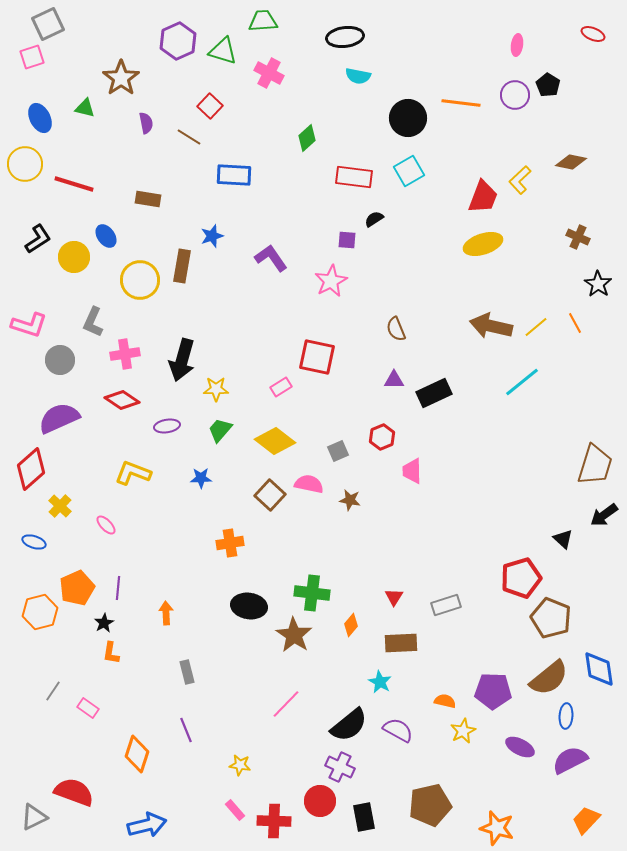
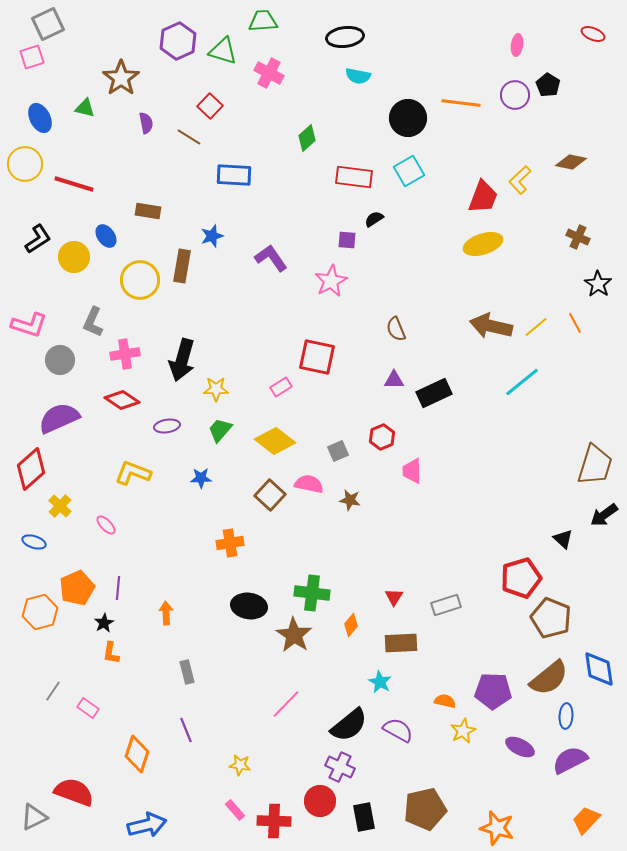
brown rectangle at (148, 199): moved 12 px down
brown pentagon at (430, 805): moved 5 px left, 4 px down
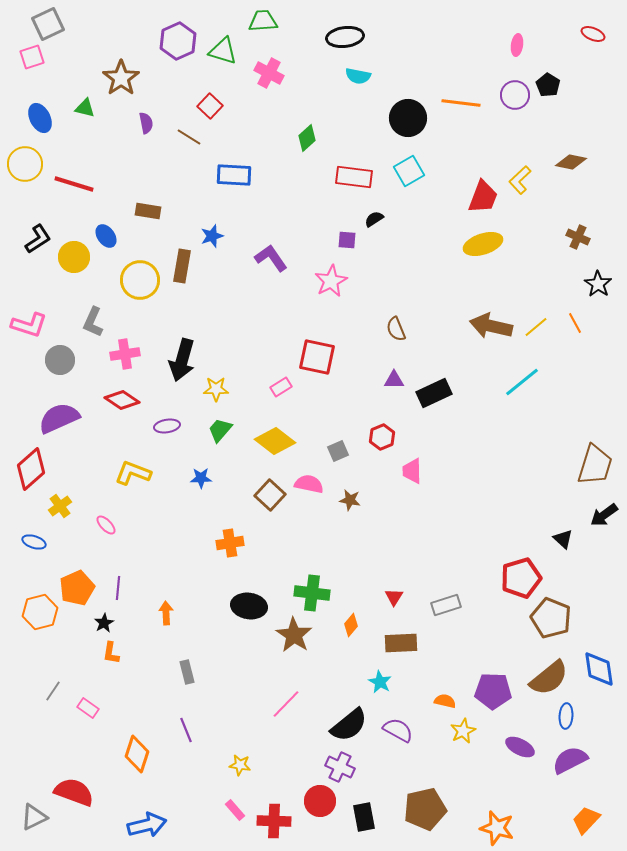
yellow cross at (60, 506): rotated 10 degrees clockwise
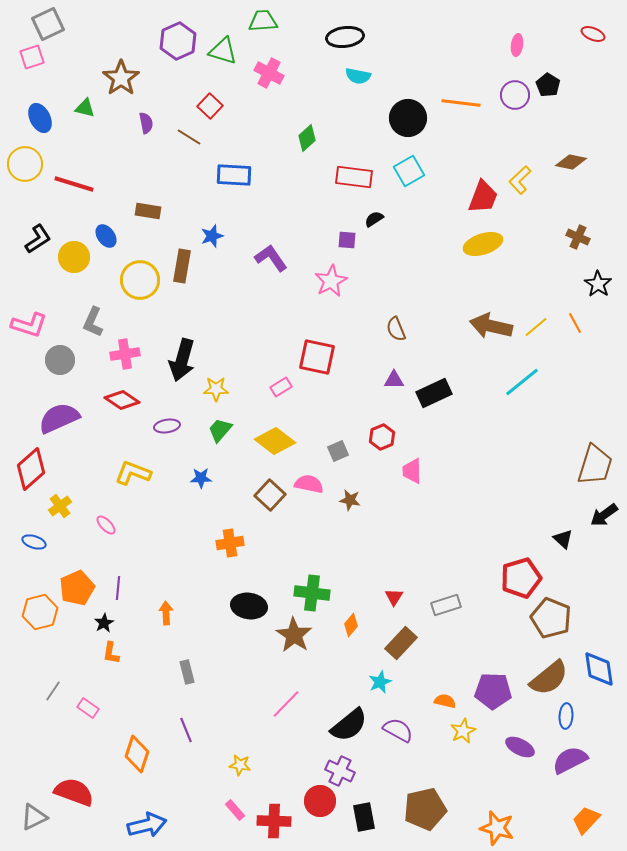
brown rectangle at (401, 643): rotated 44 degrees counterclockwise
cyan star at (380, 682): rotated 20 degrees clockwise
purple cross at (340, 767): moved 4 px down
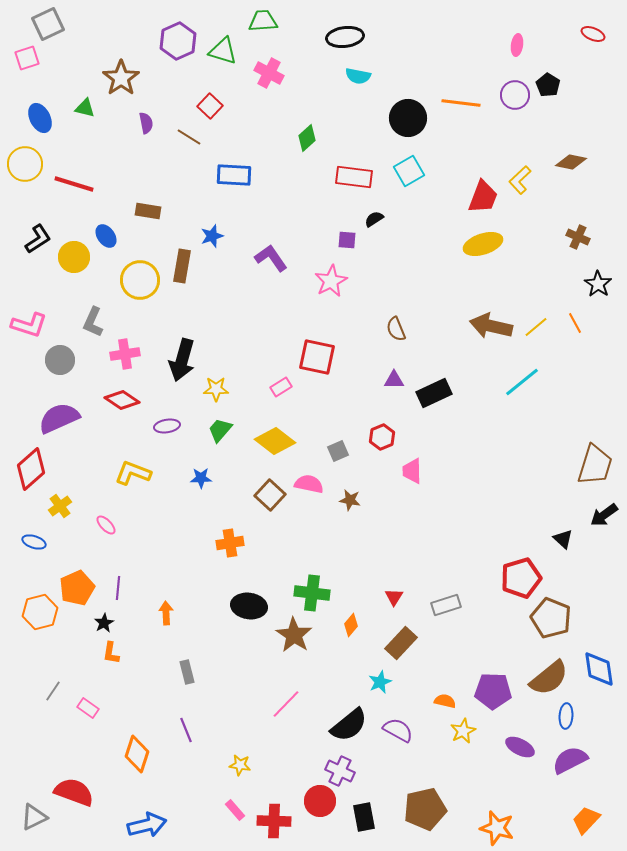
pink square at (32, 57): moved 5 px left, 1 px down
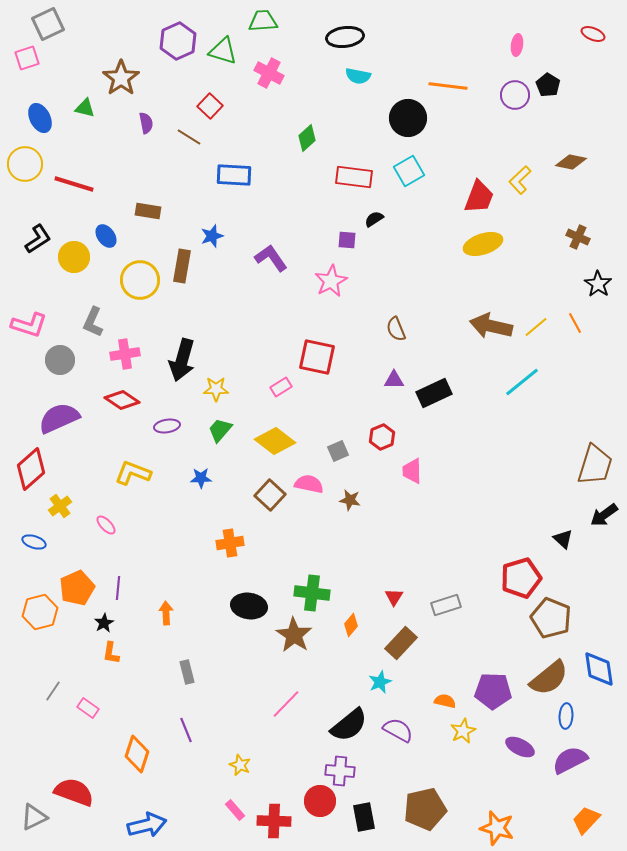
orange line at (461, 103): moved 13 px left, 17 px up
red trapezoid at (483, 197): moved 4 px left
yellow star at (240, 765): rotated 15 degrees clockwise
purple cross at (340, 771): rotated 20 degrees counterclockwise
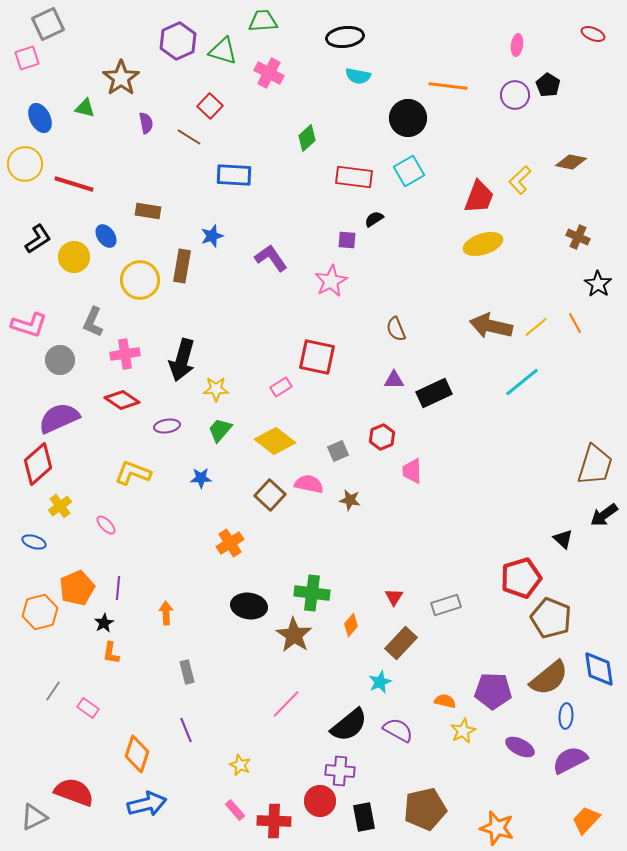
red diamond at (31, 469): moved 7 px right, 5 px up
orange cross at (230, 543): rotated 24 degrees counterclockwise
blue arrow at (147, 825): moved 21 px up
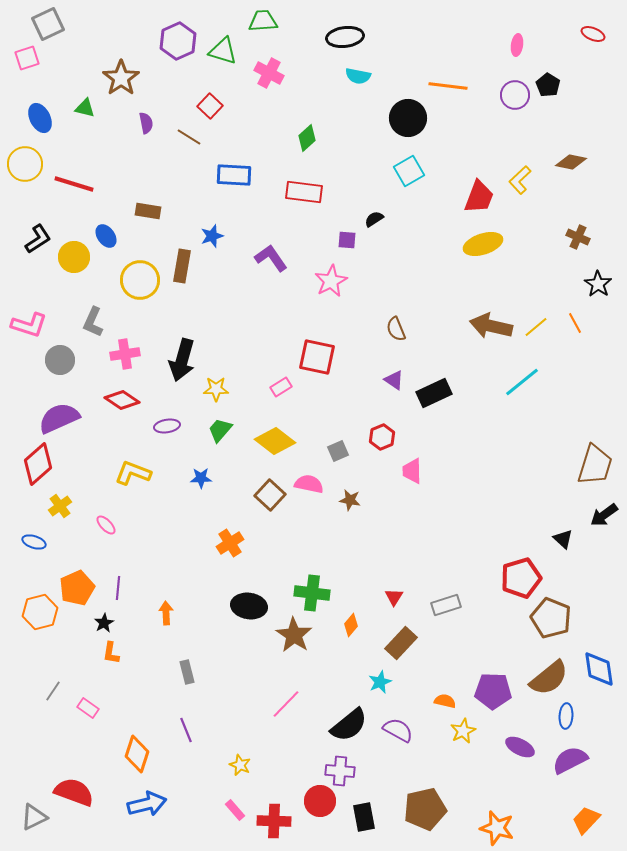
red rectangle at (354, 177): moved 50 px left, 15 px down
purple triangle at (394, 380): rotated 35 degrees clockwise
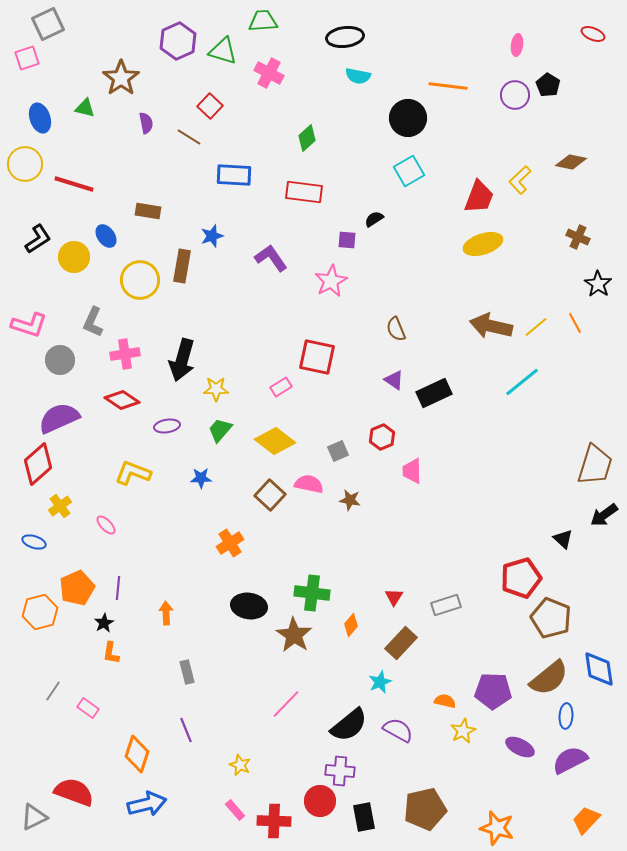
blue ellipse at (40, 118): rotated 8 degrees clockwise
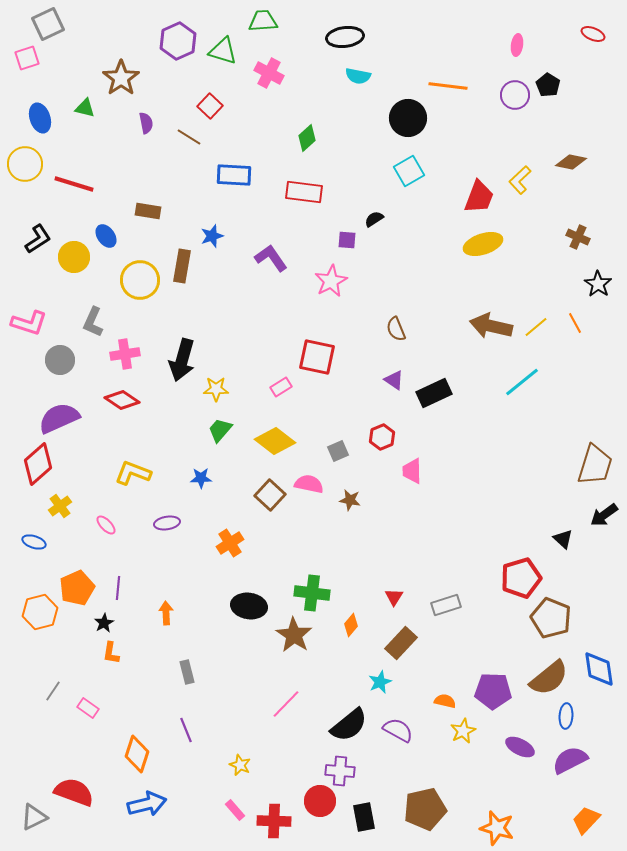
pink L-shape at (29, 325): moved 2 px up
purple ellipse at (167, 426): moved 97 px down
